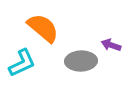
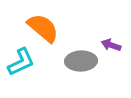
cyan L-shape: moved 1 px left, 1 px up
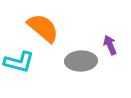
purple arrow: moved 1 px left; rotated 48 degrees clockwise
cyan L-shape: moved 2 px left; rotated 40 degrees clockwise
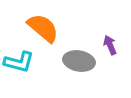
gray ellipse: moved 2 px left; rotated 12 degrees clockwise
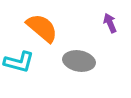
orange semicircle: moved 1 px left
purple arrow: moved 22 px up
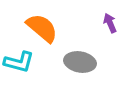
gray ellipse: moved 1 px right, 1 px down
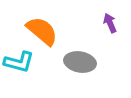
orange semicircle: moved 3 px down
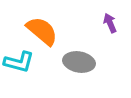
gray ellipse: moved 1 px left
